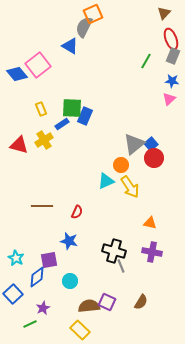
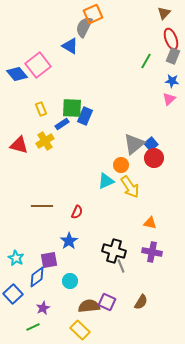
yellow cross at (44, 140): moved 1 px right, 1 px down
blue star at (69, 241): rotated 24 degrees clockwise
green line at (30, 324): moved 3 px right, 3 px down
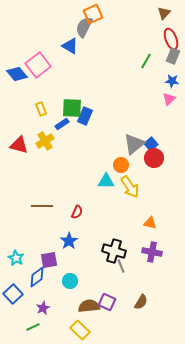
cyan triangle at (106, 181): rotated 24 degrees clockwise
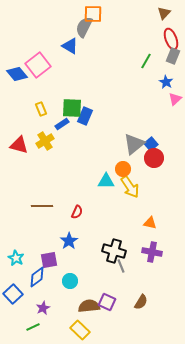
orange square at (93, 14): rotated 24 degrees clockwise
blue star at (172, 81): moved 6 px left, 1 px down; rotated 24 degrees clockwise
pink triangle at (169, 99): moved 6 px right
orange circle at (121, 165): moved 2 px right, 4 px down
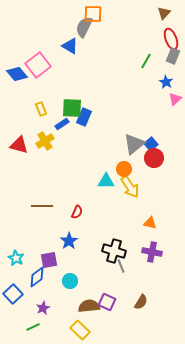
blue rectangle at (85, 116): moved 1 px left, 1 px down
orange circle at (123, 169): moved 1 px right
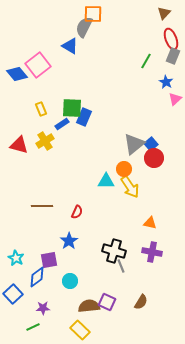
purple star at (43, 308): rotated 24 degrees clockwise
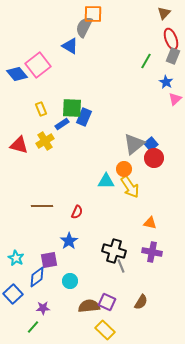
green line at (33, 327): rotated 24 degrees counterclockwise
yellow rectangle at (80, 330): moved 25 px right
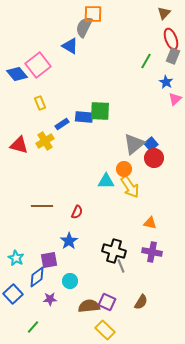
green square at (72, 108): moved 28 px right, 3 px down
yellow rectangle at (41, 109): moved 1 px left, 6 px up
blue rectangle at (84, 117): rotated 72 degrees clockwise
purple star at (43, 308): moved 7 px right, 9 px up
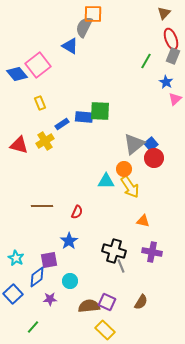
orange triangle at (150, 223): moved 7 px left, 2 px up
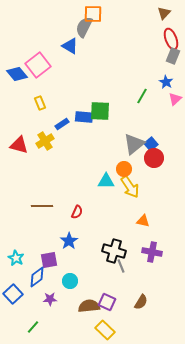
green line at (146, 61): moved 4 px left, 35 px down
